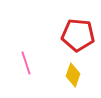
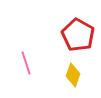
red pentagon: rotated 24 degrees clockwise
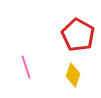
pink line: moved 4 px down
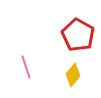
yellow diamond: rotated 20 degrees clockwise
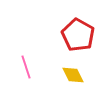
yellow diamond: rotated 65 degrees counterclockwise
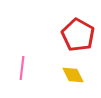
pink line: moved 4 px left, 1 px down; rotated 25 degrees clockwise
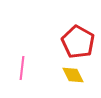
red pentagon: moved 7 px down
